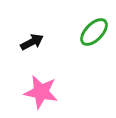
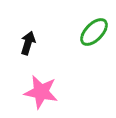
black arrow: moved 4 px left, 1 px down; rotated 45 degrees counterclockwise
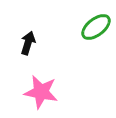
green ellipse: moved 2 px right, 5 px up; rotated 8 degrees clockwise
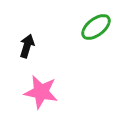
black arrow: moved 1 px left, 3 px down
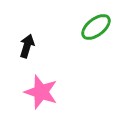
pink star: rotated 8 degrees clockwise
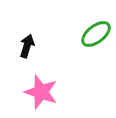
green ellipse: moved 7 px down
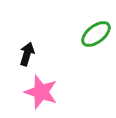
black arrow: moved 8 px down
